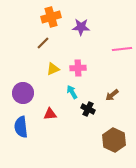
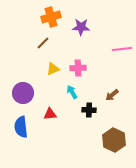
black cross: moved 1 px right, 1 px down; rotated 24 degrees counterclockwise
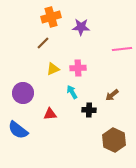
blue semicircle: moved 3 px left, 3 px down; rotated 45 degrees counterclockwise
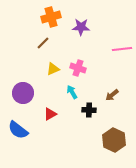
pink cross: rotated 21 degrees clockwise
red triangle: rotated 24 degrees counterclockwise
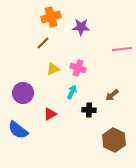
cyan arrow: rotated 56 degrees clockwise
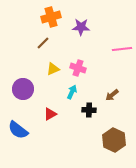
purple circle: moved 4 px up
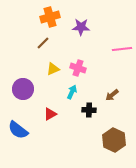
orange cross: moved 1 px left
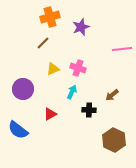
purple star: rotated 24 degrees counterclockwise
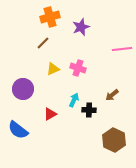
cyan arrow: moved 2 px right, 8 px down
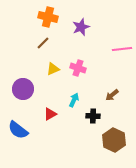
orange cross: moved 2 px left; rotated 30 degrees clockwise
black cross: moved 4 px right, 6 px down
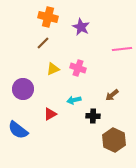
purple star: rotated 24 degrees counterclockwise
cyan arrow: rotated 128 degrees counterclockwise
